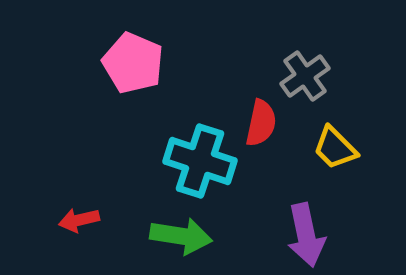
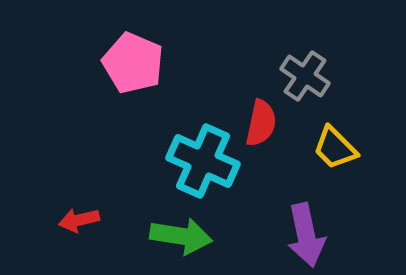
gray cross: rotated 21 degrees counterclockwise
cyan cross: moved 3 px right; rotated 6 degrees clockwise
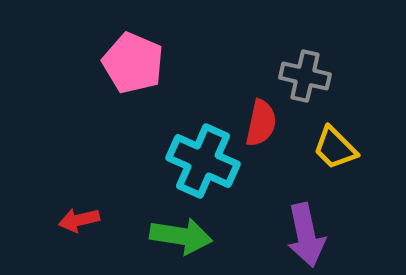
gray cross: rotated 21 degrees counterclockwise
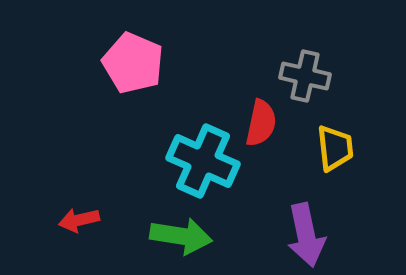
yellow trapezoid: rotated 141 degrees counterclockwise
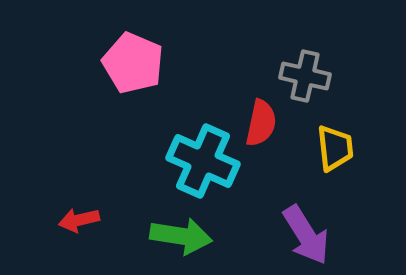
purple arrow: rotated 20 degrees counterclockwise
